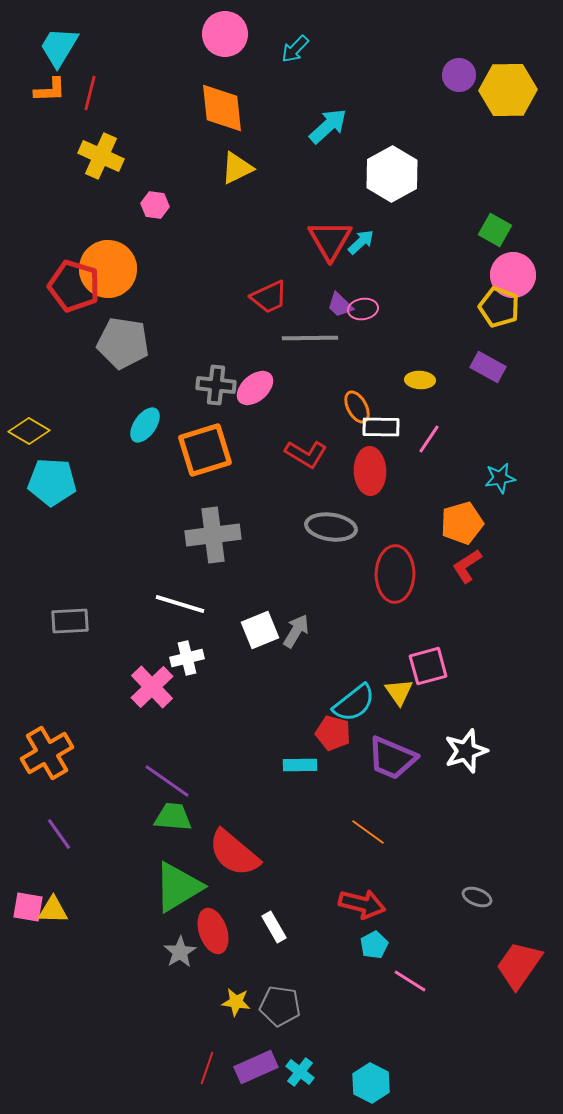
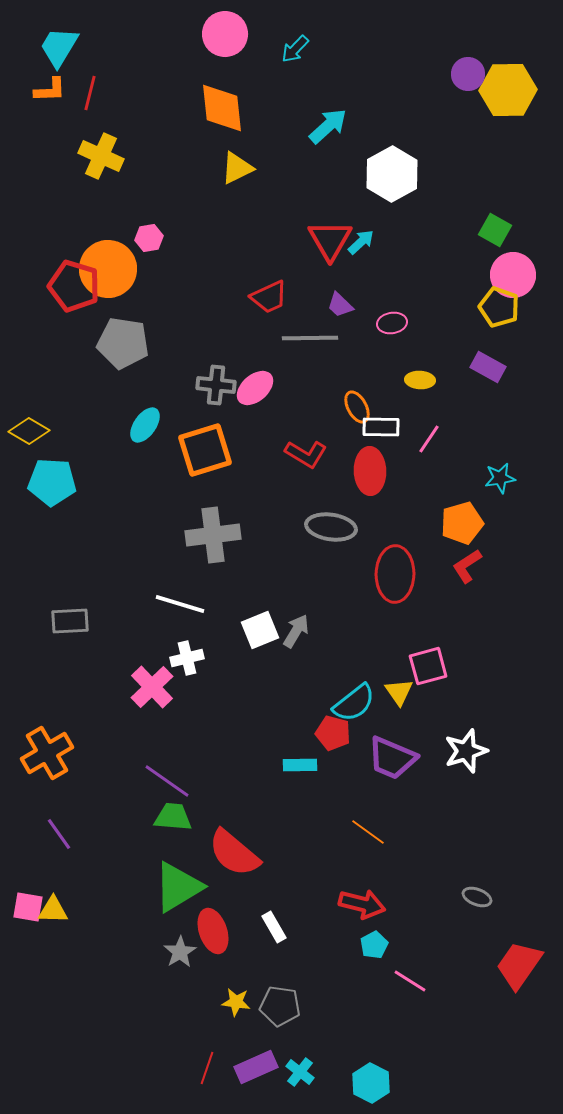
purple circle at (459, 75): moved 9 px right, 1 px up
pink hexagon at (155, 205): moved 6 px left, 33 px down; rotated 16 degrees counterclockwise
pink ellipse at (363, 309): moved 29 px right, 14 px down
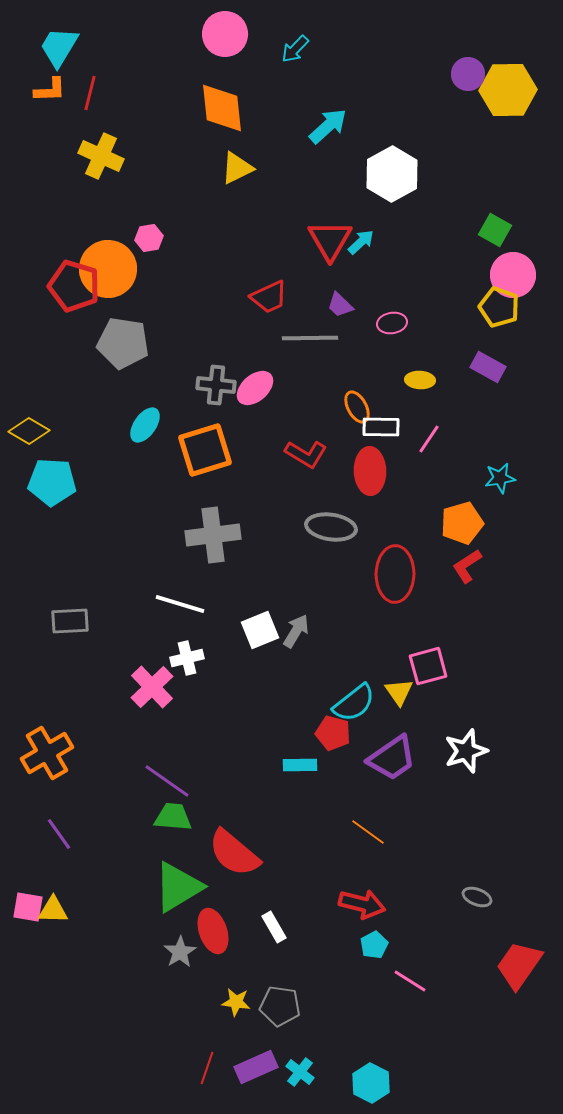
purple trapezoid at (392, 758): rotated 58 degrees counterclockwise
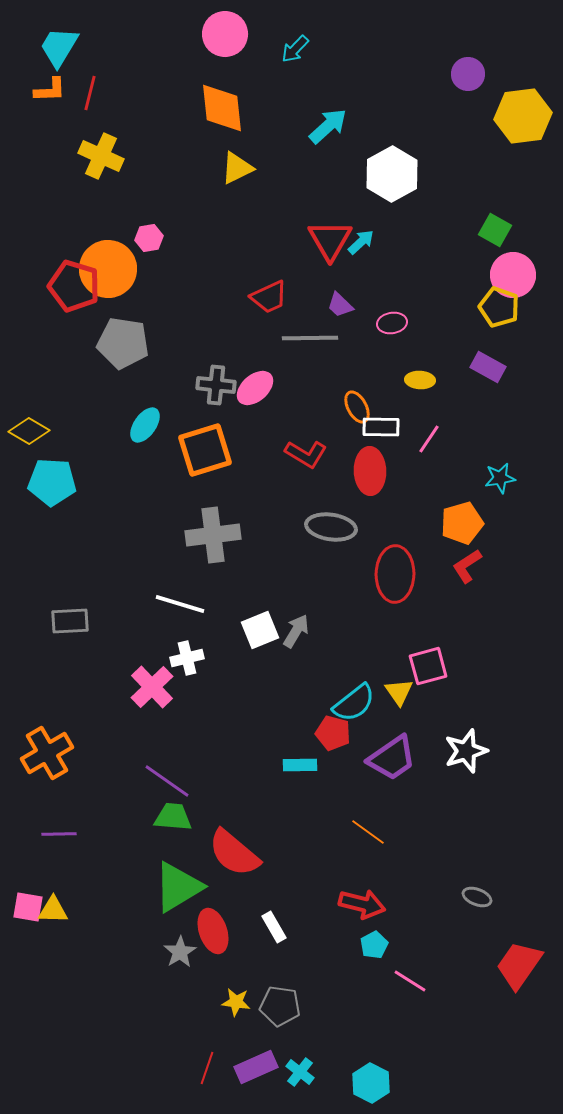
yellow hexagon at (508, 90): moved 15 px right, 26 px down; rotated 6 degrees counterclockwise
purple line at (59, 834): rotated 56 degrees counterclockwise
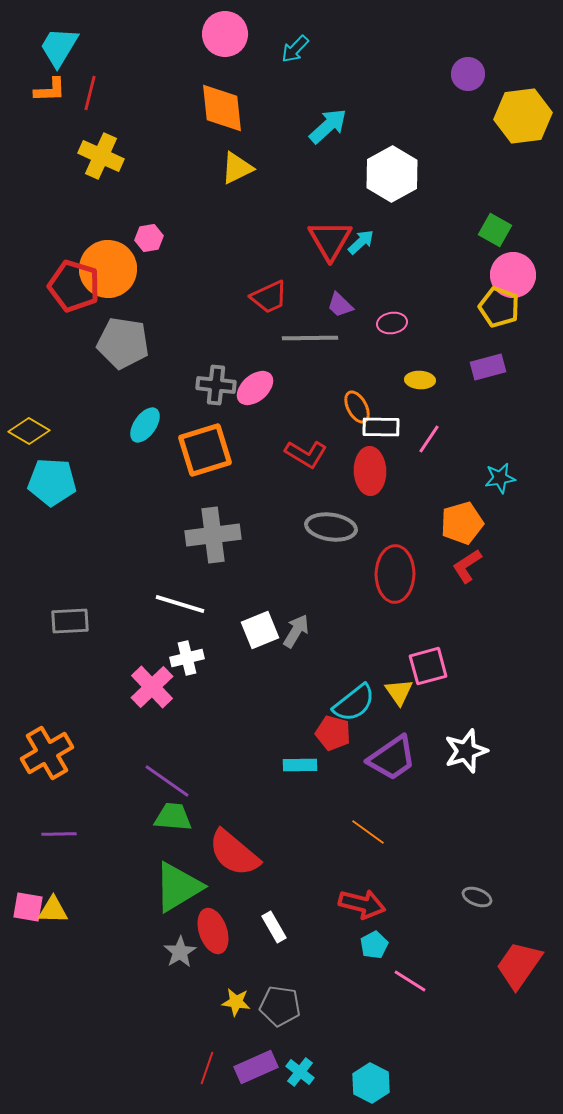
purple rectangle at (488, 367): rotated 44 degrees counterclockwise
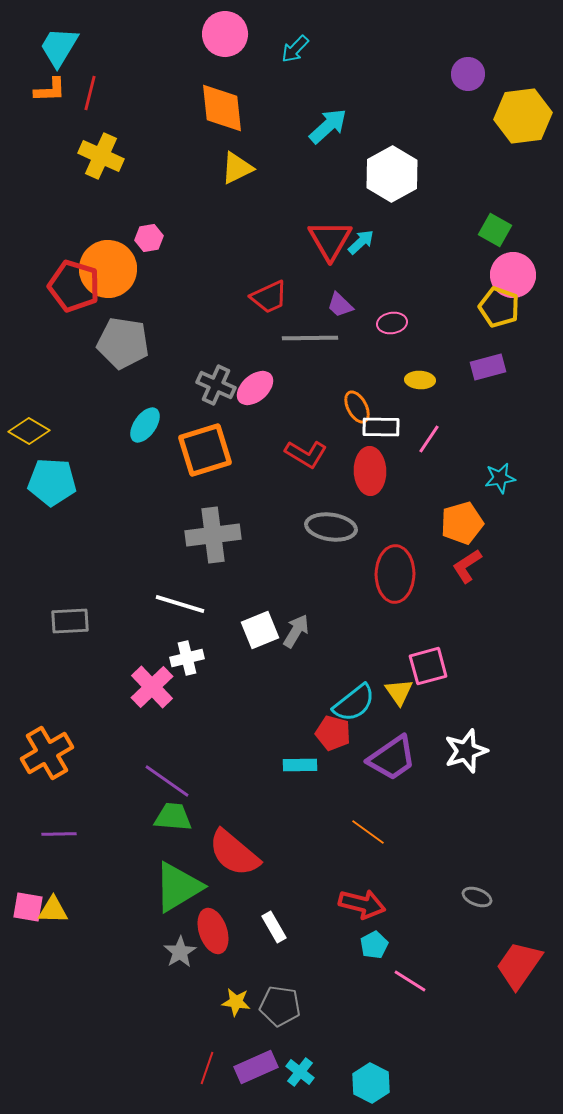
gray cross at (216, 385): rotated 18 degrees clockwise
